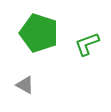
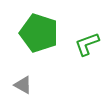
gray triangle: moved 2 px left
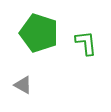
green L-shape: moved 1 px left, 1 px up; rotated 104 degrees clockwise
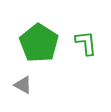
green pentagon: moved 10 px down; rotated 15 degrees clockwise
